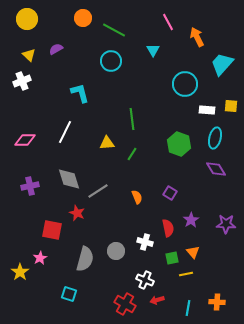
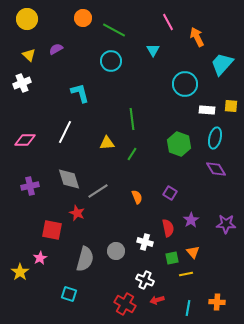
white cross at (22, 81): moved 2 px down
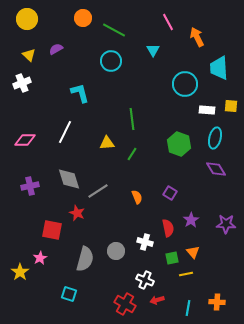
cyan trapezoid at (222, 64): moved 3 px left, 4 px down; rotated 45 degrees counterclockwise
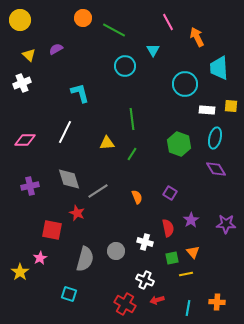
yellow circle at (27, 19): moved 7 px left, 1 px down
cyan circle at (111, 61): moved 14 px right, 5 px down
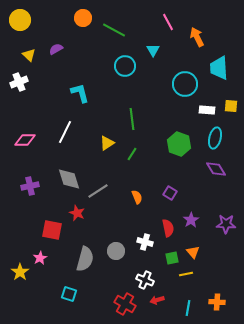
white cross at (22, 83): moved 3 px left, 1 px up
yellow triangle at (107, 143): rotated 28 degrees counterclockwise
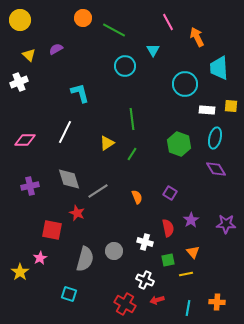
gray circle at (116, 251): moved 2 px left
green square at (172, 258): moved 4 px left, 2 px down
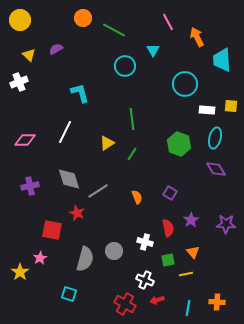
cyan trapezoid at (219, 68): moved 3 px right, 8 px up
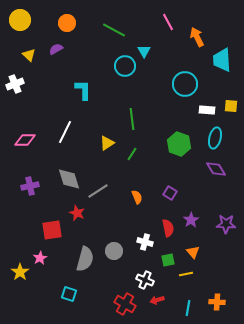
orange circle at (83, 18): moved 16 px left, 5 px down
cyan triangle at (153, 50): moved 9 px left, 1 px down
white cross at (19, 82): moved 4 px left, 2 px down
cyan L-shape at (80, 93): moved 3 px right, 3 px up; rotated 15 degrees clockwise
red square at (52, 230): rotated 20 degrees counterclockwise
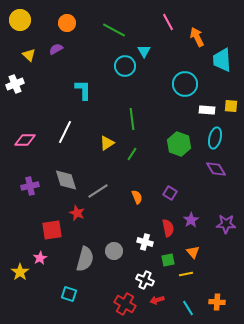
gray diamond at (69, 179): moved 3 px left, 1 px down
cyan line at (188, 308): rotated 42 degrees counterclockwise
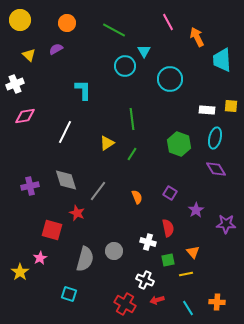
cyan circle at (185, 84): moved 15 px left, 5 px up
pink diamond at (25, 140): moved 24 px up; rotated 10 degrees counterclockwise
gray line at (98, 191): rotated 20 degrees counterclockwise
purple star at (191, 220): moved 5 px right, 10 px up
red square at (52, 230): rotated 25 degrees clockwise
white cross at (145, 242): moved 3 px right
